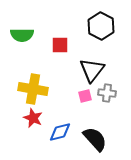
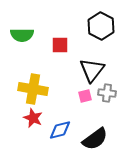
blue diamond: moved 2 px up
black semicircle: rotated 96 degrees clockwise
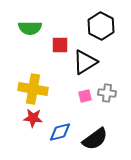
green semicircle: moved 8 px right, 7 px up
black triangle: moved 7 px left, 8 px up; rotated 20 degrees clockwise
red star: rotated 18 degrees counterclockwise
blue diamond: moved 2 px down
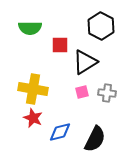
pink square: moved 3 px left, 4 px up
red star: rotated 18 degrees clockwise
black semicircle: rotated 28 degrees counterclockwise
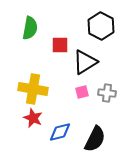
green semicircle: rotated 80 degrees counterclockwise
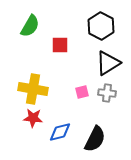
green semicircle: moved 2 px up; rotated 20 degrees clockwise
black triangle: moved 23 px right, 1 px down
red star: rotated 18 degrees counterclockwise
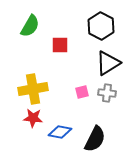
yellow cross: rotated 20 degrees counterclockwise
blue diamond: rotated 25 degrees clockwise
